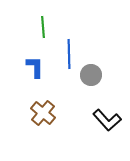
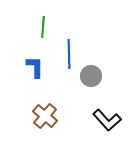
green line: rotated 10 degrees clockwise
gray circle: moved 1 px down
brown cross: moved 2 px right, 3 px down
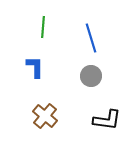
blue line: moved 22 px right, 16 px up; rotated 16 degrees counterclockwise
black L-shape: rotated 40 degrees counterclockwise
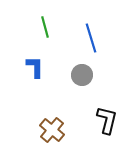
green line: moved 2 px right; rotated 20 degrees counterclockwise
gray circle: moved 9 px left, 1 px up
brown cross: moved 7 px right, 14 px down
black L-shape: rotated 84 degrees counterclockwise
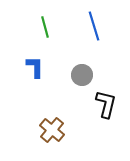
blue line: moved 3 px right, 12 px up
black L-shape: moved 1 px left, 16 px up
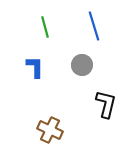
gray circle: moved 10 px up
brown cross: moved 2 px left; rotated 15 degrees counterclockwise
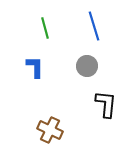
green line: moved 1 px down
gray circle: moved 5 px right, 1 px down
black L-shape: rotated 8 degrees counterclockwise
